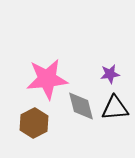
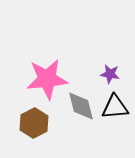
purple star: rotated 18 degrees clockwise
black triangle: moved 1 px up
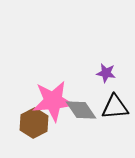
purple star: moved 4 px left, 1 px up
pink star: moved 6 px right, 22 px down
gray diamond: moved 4 px down; rotated 20 degrees counterclockwise
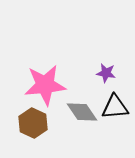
pink star: moved 8 px left, 16 px up
gray diamond: moved 1 px right, 2 px down
brown hexagon: moved 1 px left; rotated 8 degrees counterclockwise
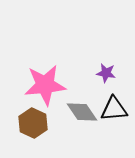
black triangle: moved 1 px left, 2 px down
